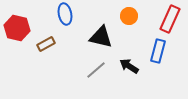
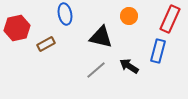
red hexagon: rotated 25 degrees counterclockwise
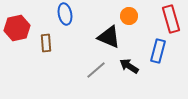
red rectangle: moved 1 px right; rotated 40 degrees counterclockwise
black triangle: moved 8 px right; rotated 10 degrees clockwise
brown rectangle: moved 1 px up; rotated 66 degrees counterclockwise
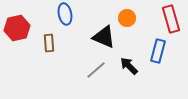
orange circle: moved 2 px left, 2 px down
black triangle: moved 5 px left
brown rectangle: moved 3 px right
black arrow: rotated 12 degrees clockwise
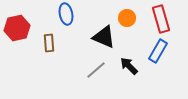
blue ellipse: moved 1 px right
red rectangle: moved 10 px left
blue rectangle: rotated 15 degrees clockwise
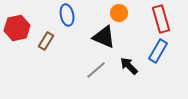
blue ellipse: moved 1 px right, 1 px down
orange circle: moved 8 px left, 5 px up
brown rectangle: moved 3 px left, 2 px up; rotated 36 degrees clockwise
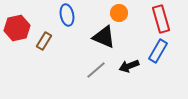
brown rectangle: moved 2 px left
black arrow: rotated 66 degrees counterclockwise
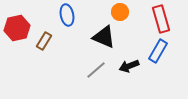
orange circle: moved 1 px right, 1 px up
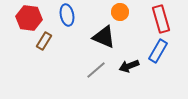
red hexagon: moved 12 px right, 10 px up; rotated 20 degrees clockwise
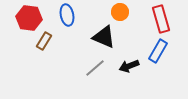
gray line: moved 1 px left, 2 px up
